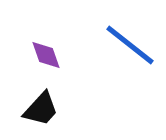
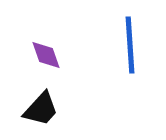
blue line: rotated 48 degrees clockwise
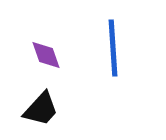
blue line: moved 17 px left, 3 px down
